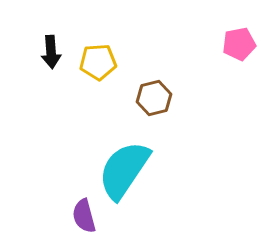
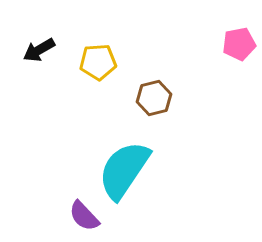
black arrow: moved 12 px left, 2 px up; rotated 64 degrees clockwise
purple semicircle: rotated 28 degrees counterclockwise
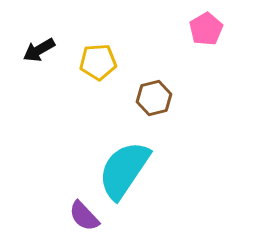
pink pentagon: moved 33 px left, 15 px up; rotated 20 degrees counterclockwise
